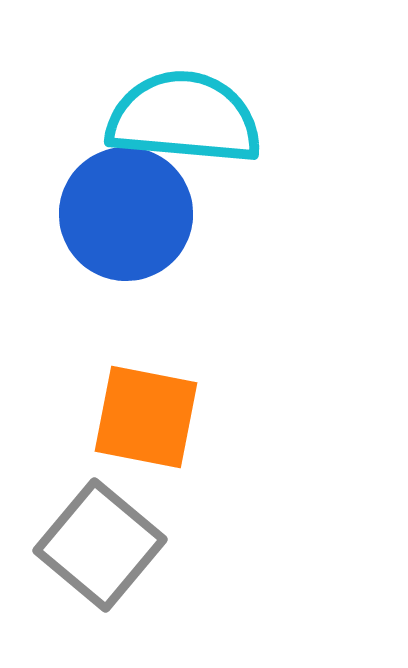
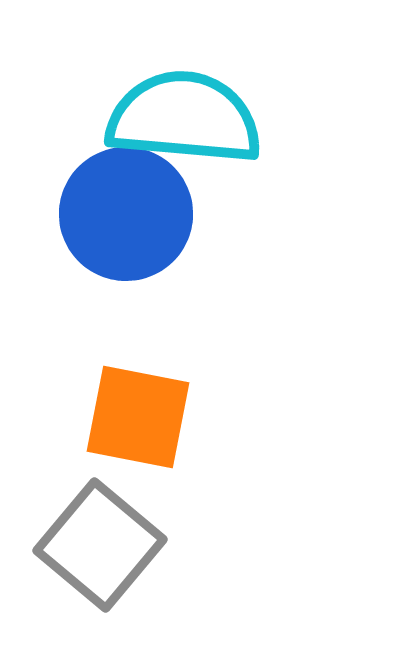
orange square: moved 8 px left
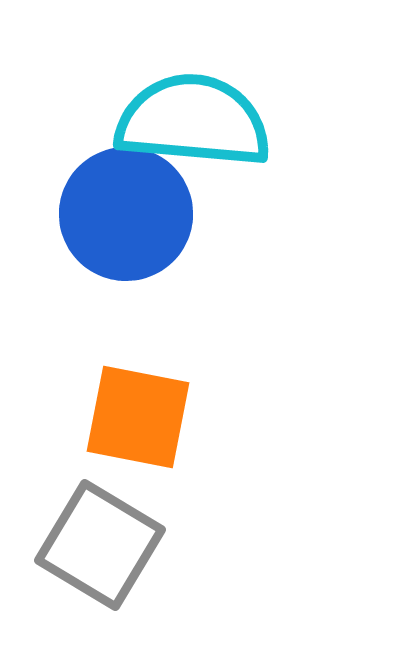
cyan semicircle: moved 9 px right, 3 px down
gray square: rotated 9 degrees counterclockwise
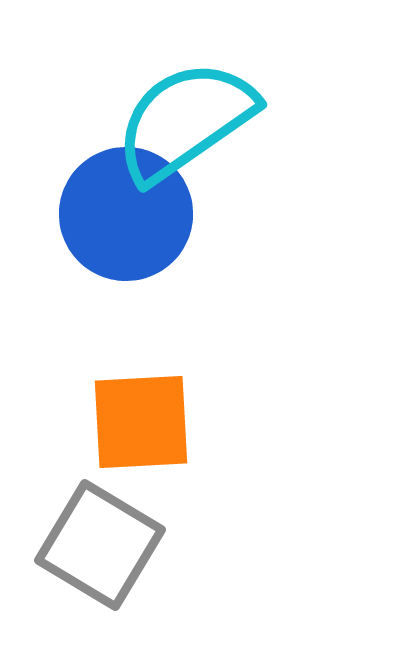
cyan semicircle: moved 8 px left; rotated 40 degrees counterclockwise
orange square: moved 3 px right, 5 px down; rotated 14 degrees counterclockwise
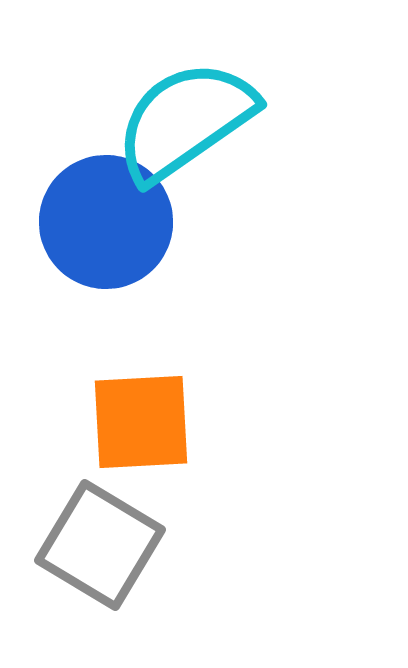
blue circle: moved 20 px left, 8 px down
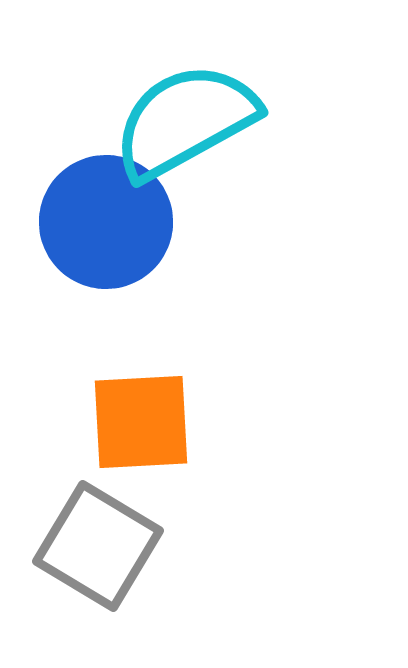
cyan semicircle: rotated 6 degrees clockwise
gray square: moved 2 px left, 1 px down
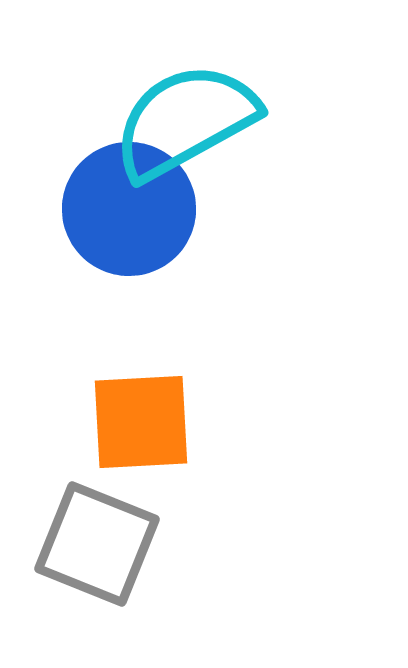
blue circle: moved 23 px right, 13 px up
gray square: moved 1 px left, 2 px up; rotated 9 degrees counterclockwise
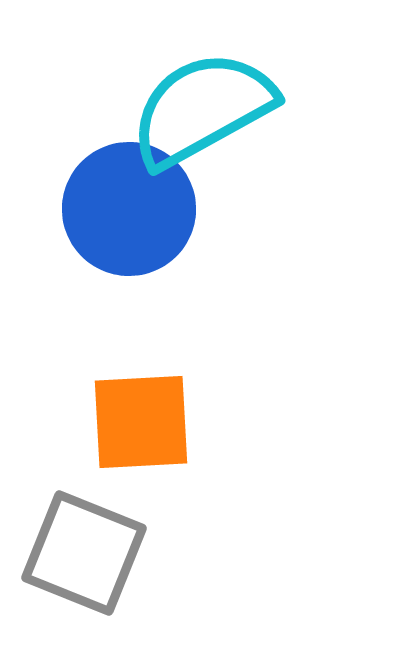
cyan semicircle: moved 17 px right, 12 px up
gray square: moved 13 px left, 9 px down
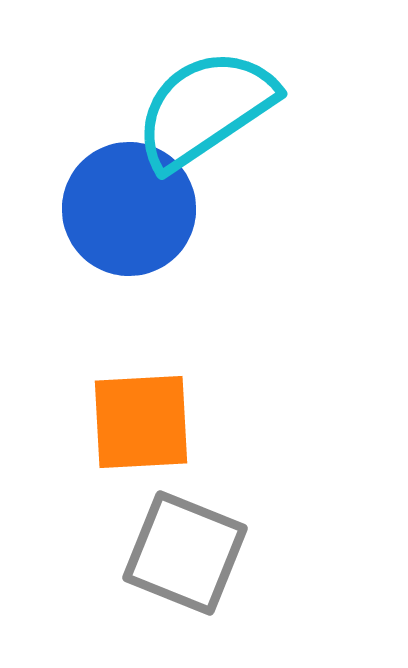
cyan semicircle: moved 3 px right; rotated 5 degrees counterclockwise
gray square: moved 101 px right
